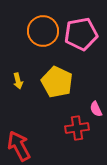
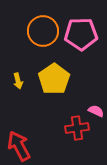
pink pentagon: rotated 8 degrees clockwise
yellow pentagon: moved 3 px left, 3 px up; rotated 12 degrees clockwise
pink semicircle: moved 2 px down; rotated 140 degrees clockwise
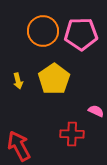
red cross: moved 5 px left, 6 px down; rotated 10 degrees clockwise
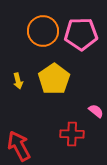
pink semicircle: rotated 14 degrees clockwise
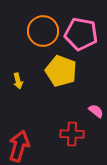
pink pentagon: rotated 12 degrees clockwise
yellow pentagon: moved 7 px right, 8 px up; rotated 16 degrees counterclockwise
red arrow: rotated 44 degrees clockwise
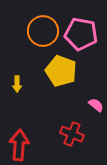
yellow arrow: moved 1 px left, 3 px down; rotated 14 degrees clockwise
pink semicircle: moved 6 px up
red cross: rotated 20 degrees clockwise
red arrow: moved 1 px up; rotated 12 degrees counterclockwise
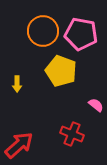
red arrow: rotated 44 degrees clockwise
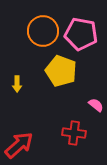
red cross: moved 2 px right, 1 px up; rotated 15 degrees counterclockwise
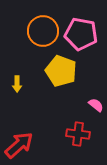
red cross: moved 4 px right, 1 px down
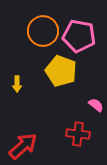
pink pentagon: moved 2 px left, 2 px down
red arrow: moved 4 px right, 1 px down
